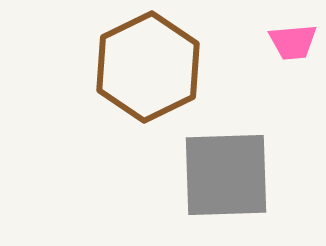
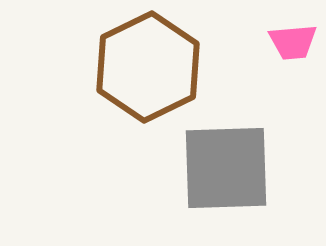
gray square: moved 7 px up
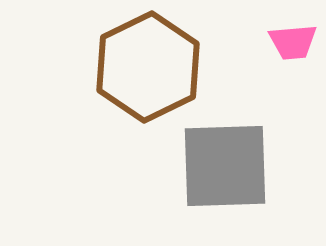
gray square: moved 1 px left, 2 px up
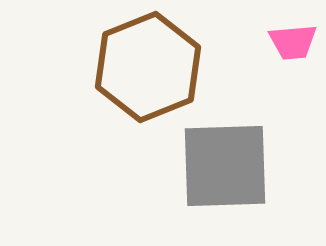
brown hexagon: rotated 4 degrees clockwise
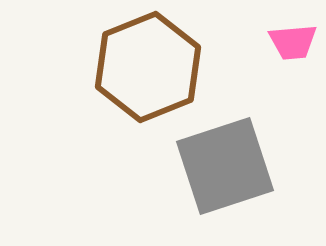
gray square: rotated 16 degrees counterclockwise
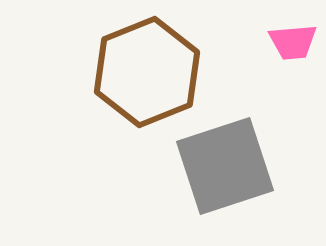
brown hexagon: moved 1 px left, 5 px down
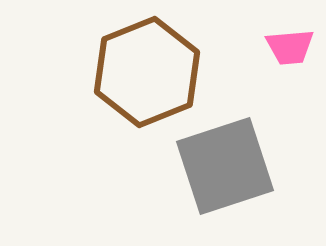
pink trapezoid: moved 3 px left, 5 px down
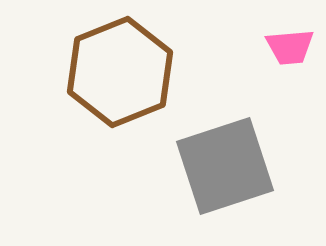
brown hexagon: moved 27 px left
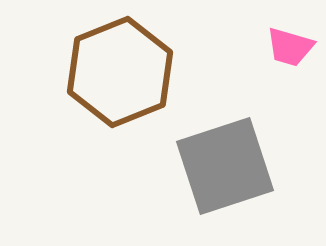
pink trapezoid: rotated 21 degrees clockwise
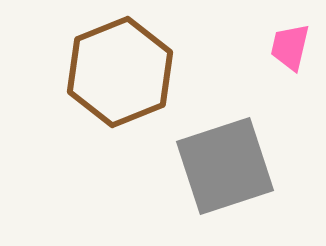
pink trapezoid: rotated 87 degrees clockwise
